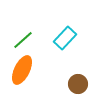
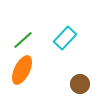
brown circle: moved 2 px right
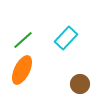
cyan rectangle: moved 1 px right
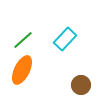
cyan rectangle: moved 1 px left, 1 px down
brown circle: moved 1 px right, 1 px down
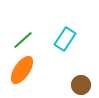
cyan rectangle: rotated 10 degrees counterclockwise
orange ellipse: rotated 8 degrees clockwise
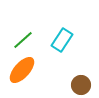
cyan rectangle: moved 3 px left, 1 px down
orange ellipse: rotated 8 degrees clockwise
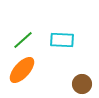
cyan rectangle: rotated 60 degrees clockwise
brown circle: moved 1 px right, 1 px up
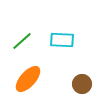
green line: moved 1 px left, 1 px down
orange ellipse: moved 6 px right, 9 px down
